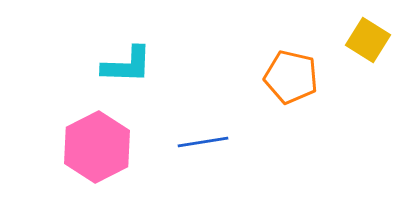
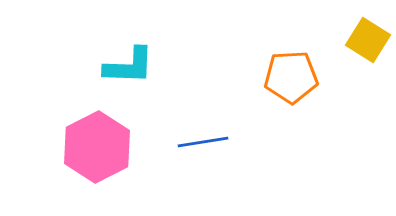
cyan L-shape: moved 2 px right, 1 px down
orange pentagon: rotated 16 degrees counterclockwise
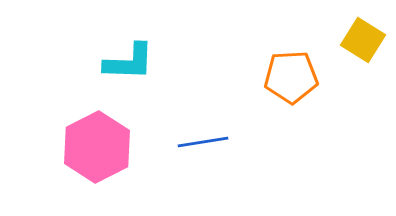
yellow square: moved 5 px left
cyan L-shape: moved 4 px up
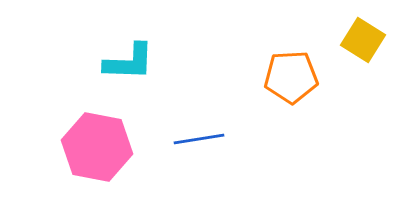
blue line: moved 4 px left, 3 px up
pink hexagon: rotated 22 degrees counterclockwise
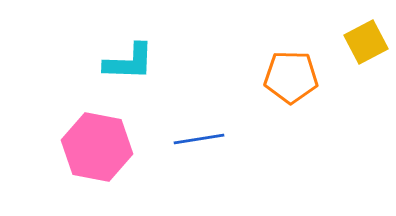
yellow square: moved 3 px right, 2 px down; rotated 30 degrees clockwise
orange pentagon: rotated 4 degrees clockwise
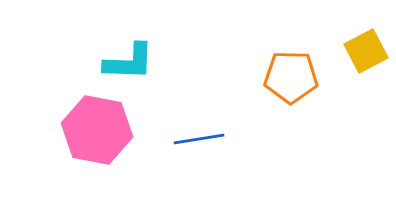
yellow square: moved 9 px down
pink hexagon: moved 17 px up
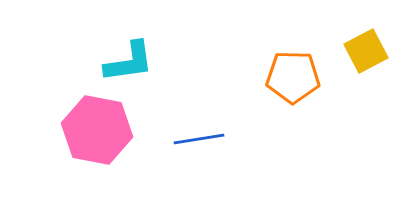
cyan L-shape: rotated 10 degrees counterclockwise
orange pentagon: moved 2 px right
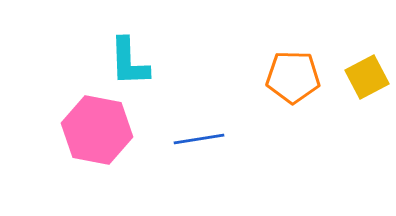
yellow square: moved 1 px right, 26 px down
cyan L-shape: rotated 96 degrees clockwise
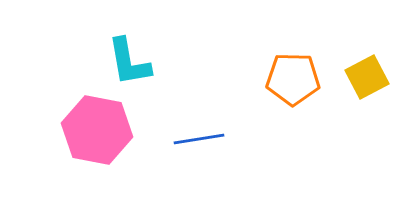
cyan L-shape: rotated 8 degrees counterclockwise
orange pentagon: moved 2 px down
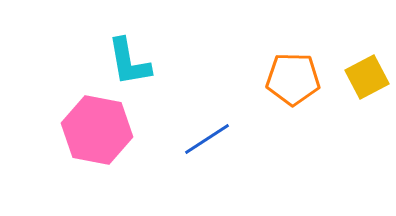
blue line: moved 8 px right; rotated 24 degrees counterclockwise
